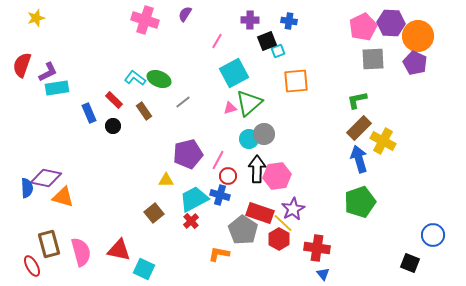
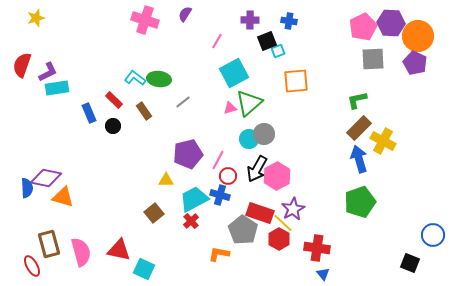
green ellipse at (159, 79): rotated 15 degrees counterclockwise
black arrow at (257, 169): rotated 152 degrees counterclockwise
pink hexagon at (277, 176): rotated 20 degrees counterclockwise
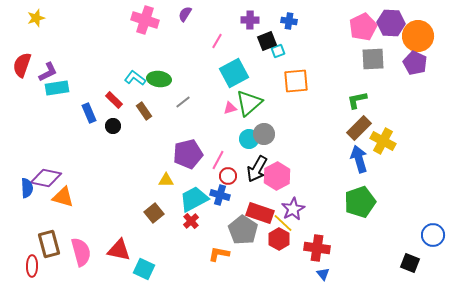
red ellipse at (32, 266): rotated 30 degrees clockwise
